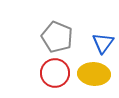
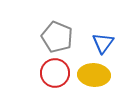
yellow ellipse: moved 1 px down
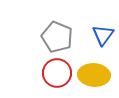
blue triangle: moved 8 px up
red circle: moved 2 px right
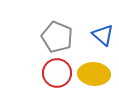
blue triangle: rotated 25 degrees counterclockwise
yellow ellipse: moved 1 px up
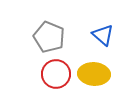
gray pentagon: moved 8 px left
red circle: moved 1 px left, 1 px down
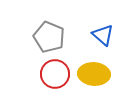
red circle: moved 1 px left
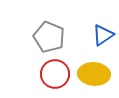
blue triangle: rotated 45 degrees clockwise
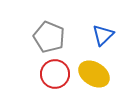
blue triangle: rotated 10 degrees counterclockwise
yellow ellipse: rotated 28 degrees clockwise
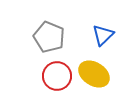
red circle: moved 2 px right, 2 px down
